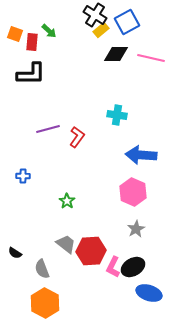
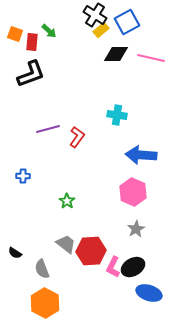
black L-shape: rotated 20 degrees counterclockwise
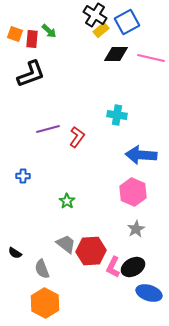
red rectangle: moved 3 px up
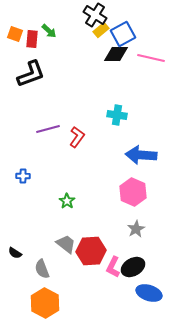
blue square: moved 4 px left, 12 px down
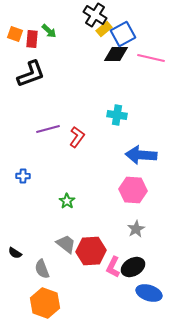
yellow rectangle: moved 3 px right, 1 px up
pink hexagon: moved 2 px up; rotated 20 degrees counterclockwise
orange hexagon: rotated 8 degrees counterclockwise
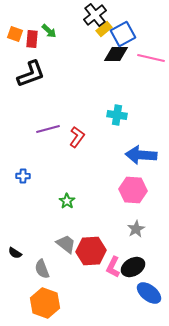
black cross: rotated 20 degrees clockwise
blue ellipse: rotated 20 degrees clockwise
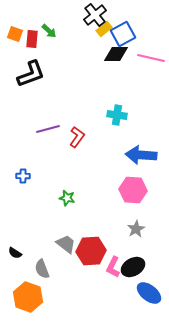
green star: moved 3 px up; rotated 21 degrees counterclockwise
orange hexagon: moved 17 px left, 6 px up
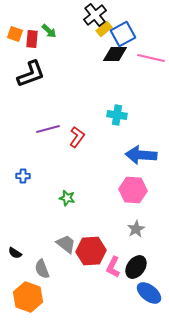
black diamond: moved 1 px left
black ellipse: moved 3 px right; rotated 25 degrees counterclockwise
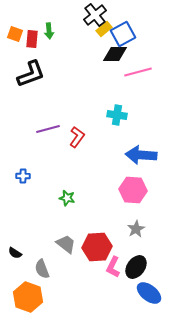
green arrow: rotated 42 degrees clockwise
pink line: moved 13 px left, 14 px down; rotated 28 degrees counterclockwise
red hexagon: moved 6 px right, 4 px up
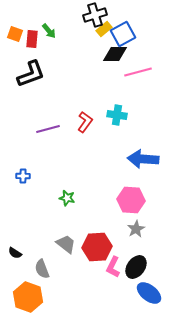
black cross: rotated 20 degrees clockwise
green arrow: rotated 35 degrees counterclockwise
red L-shape: moved 8 px right, 15 px up
blue arrow: moved 2 px right, 4 px down
pink hexagon: moved 2 px left, 10 px down
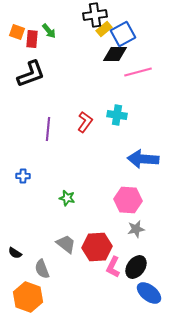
black cross: rotated 10 degrees clockwise
orange square: moved 2 px right, 2 px up
purple line: rotated 70 degrees counterclockwise
pink hexagon: moved 3 px left
gray star: rotated 18 degrees clockwise
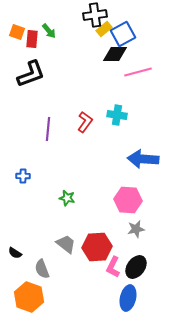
blue ellipse: moved 21 px left, 5 px down; rotated 65 degrees clockwise
orange hexagon: moved 1 px right
